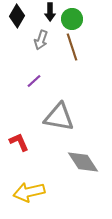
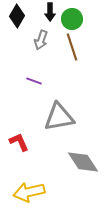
purple line: rotated 63 degrees clockwise
gray triangle: rotated 20 degrees counterclockwise
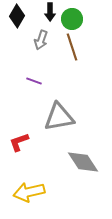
red L-shape: rotated 85 degrees counterclockwise
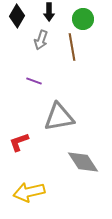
black arrow: moved 1 px left
green circle: moved 11 px right
brown line: rotated 8 degrees clockwise
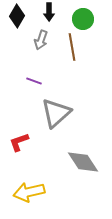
gray triangle: moved 3 px left, 4 px up; rotated 32 degrees counterclockwise
